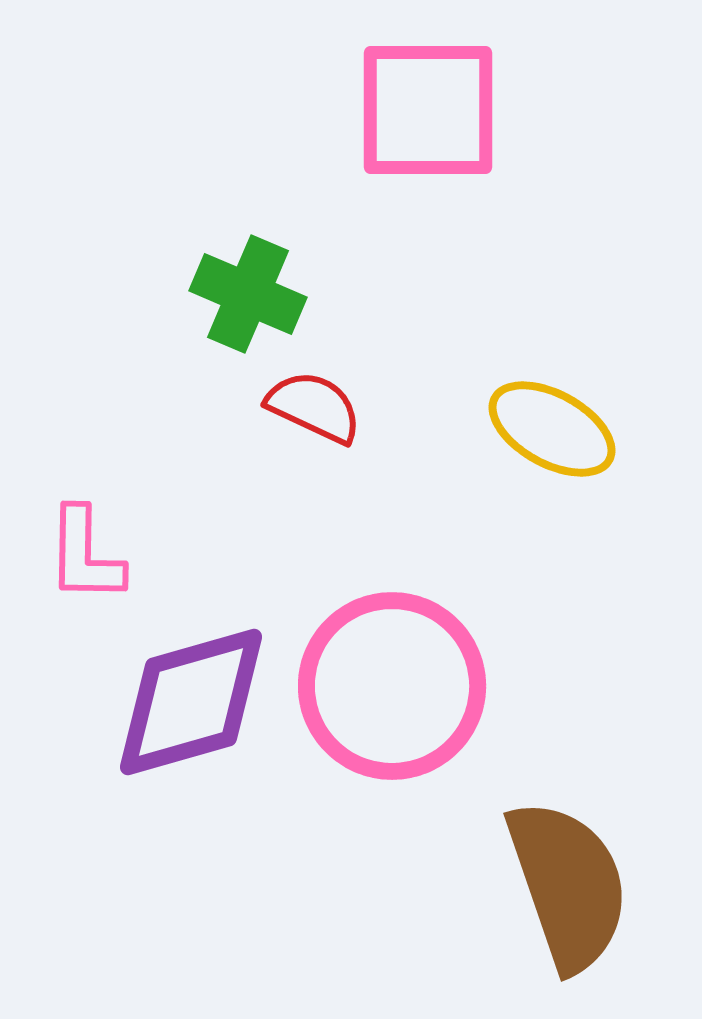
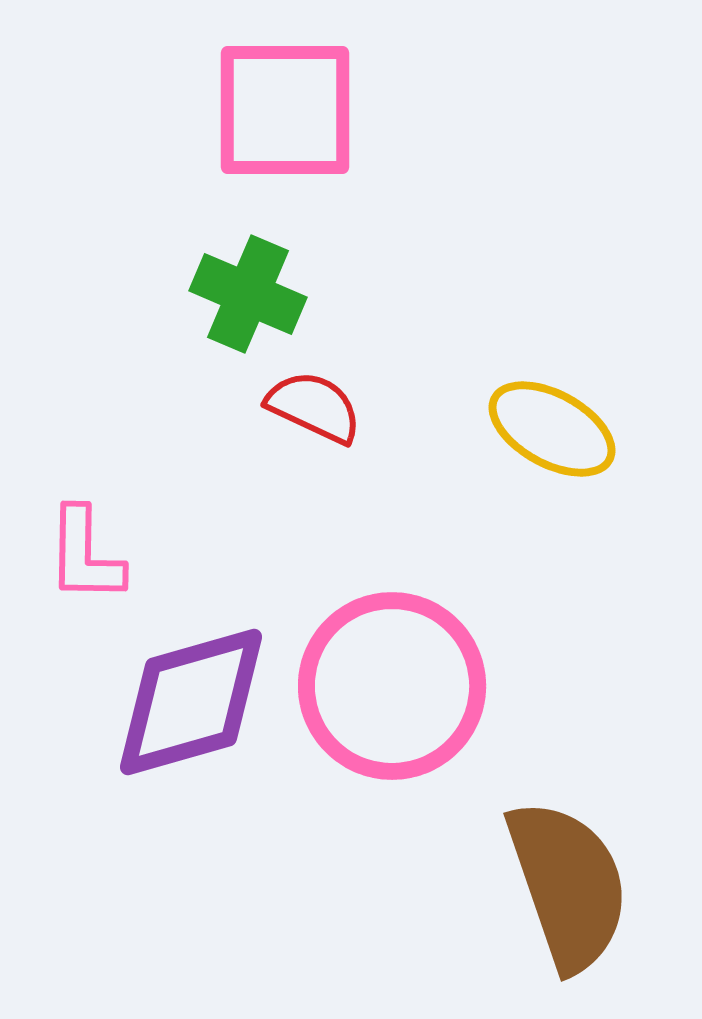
pink square: moved 143 px left
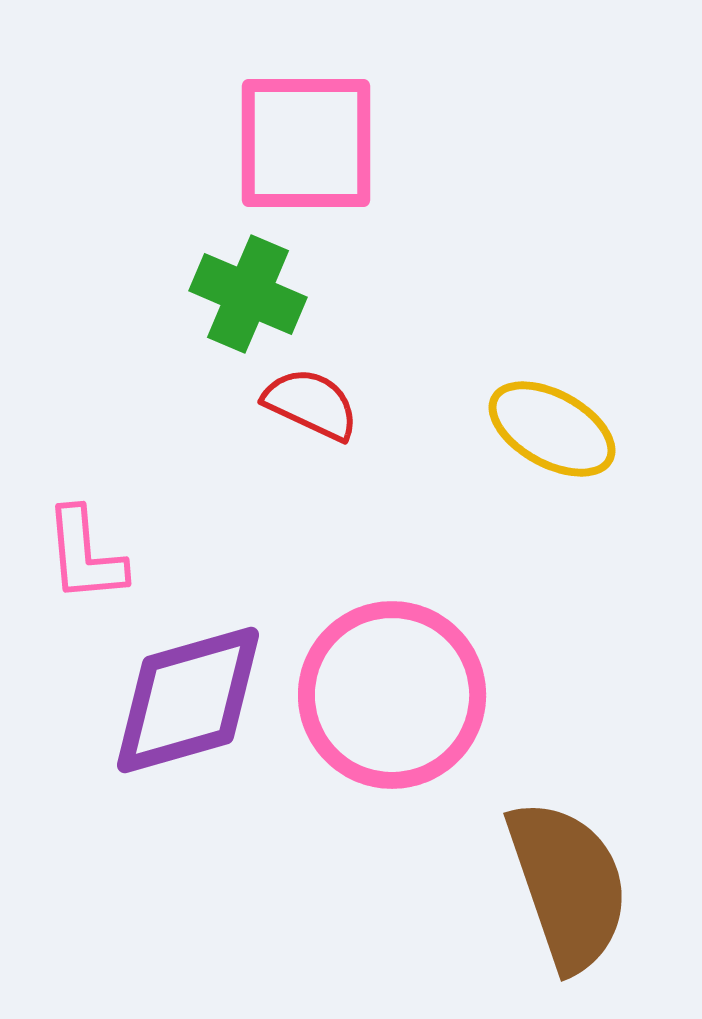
pink square: moved 21 px right, 33 px down
red semicircle: moved 3 px left, 3 px up
pink L-shape: rotated 6 degrees counterclockwise
pink circle: moved 9 px down
purple diamond: moved 3 px left, 2 px up
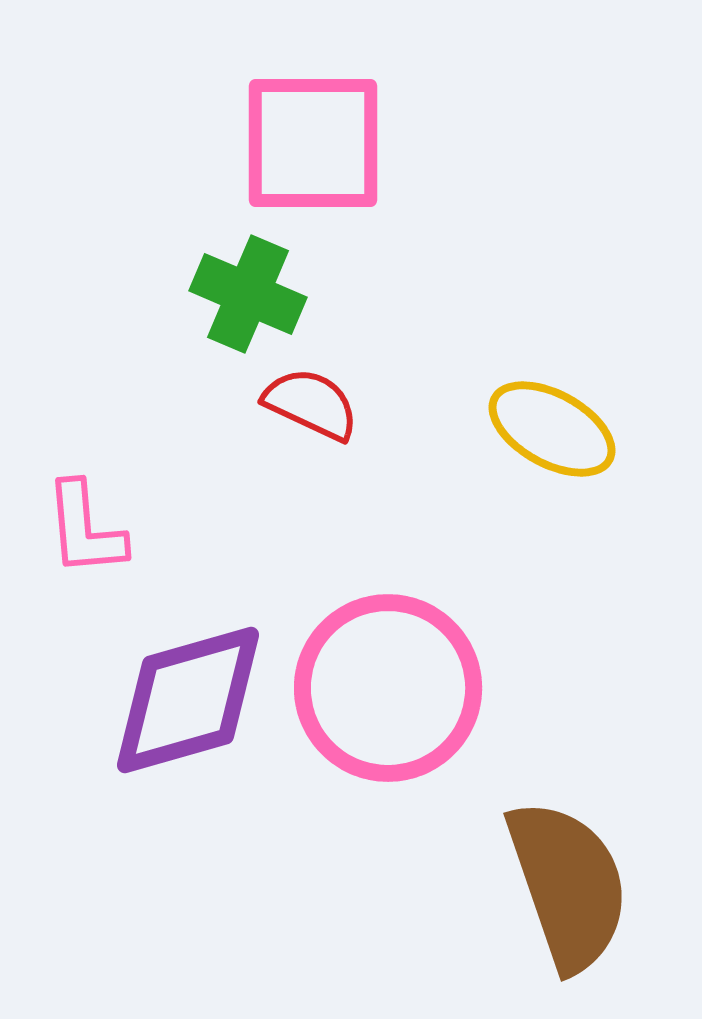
pink square: moved 7 px right
pink L-shape: moved 26 px up
pink circle: moved 4 px left, 7 px up
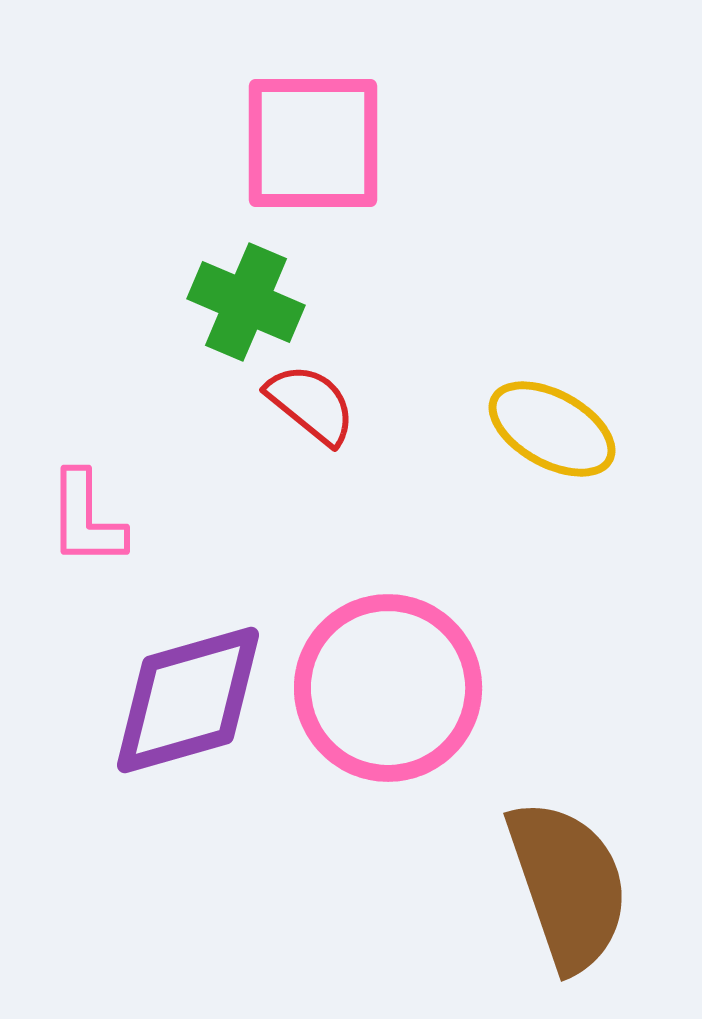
green cross: moved 2 px left, 8 px down
red semicircle: rotated 14 degrees clockwise
pink L-shape: moved 1 px right, 10 px up; rotated 5 degrees clockwise
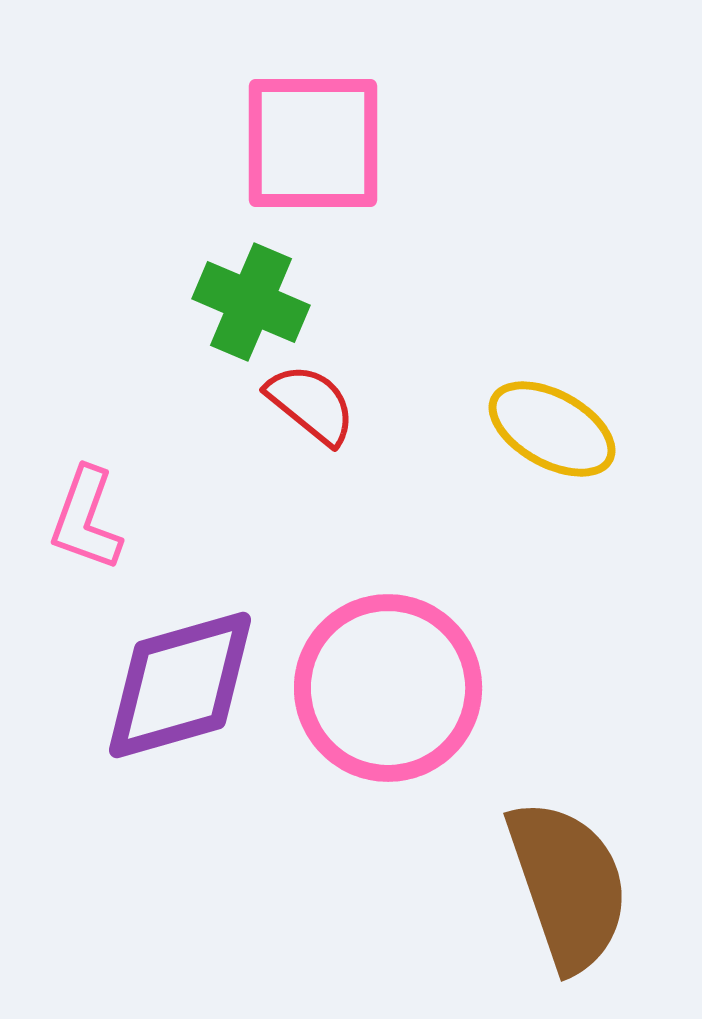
green cross: moved 5 px right
pink L-shape: rotated 20 degrees clockwise
purple diamond: moved 8 px left, 15 px up
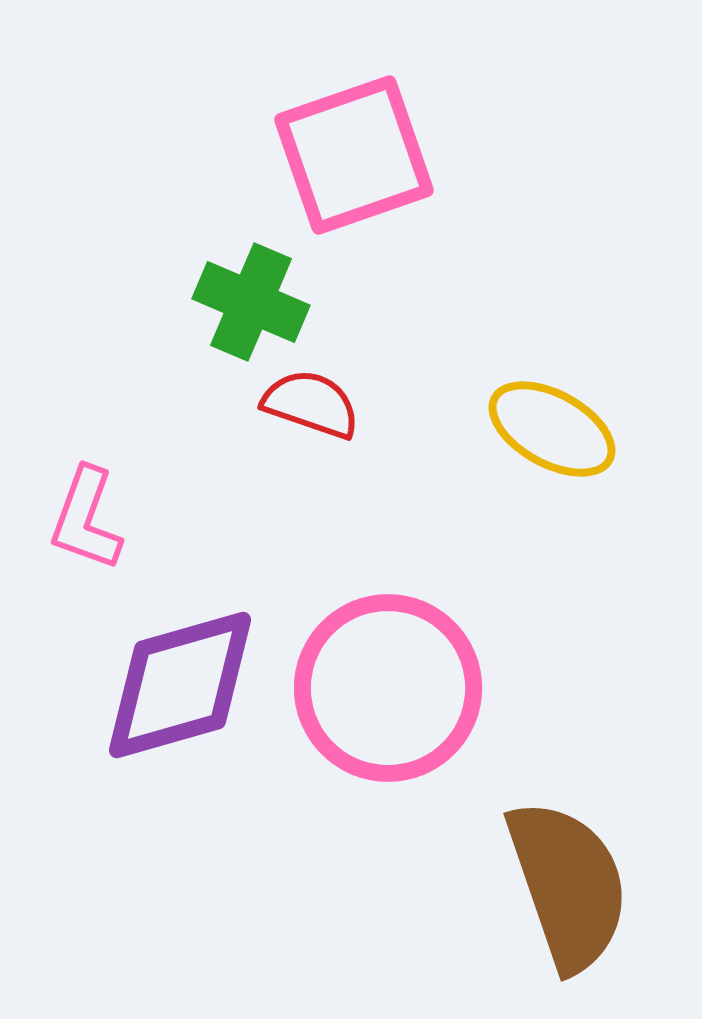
pink square: moved 41 px right, 12 px down; rotated 19 degrees counterclockwise
red semicircle: rotated 20 degrees counterclockwise
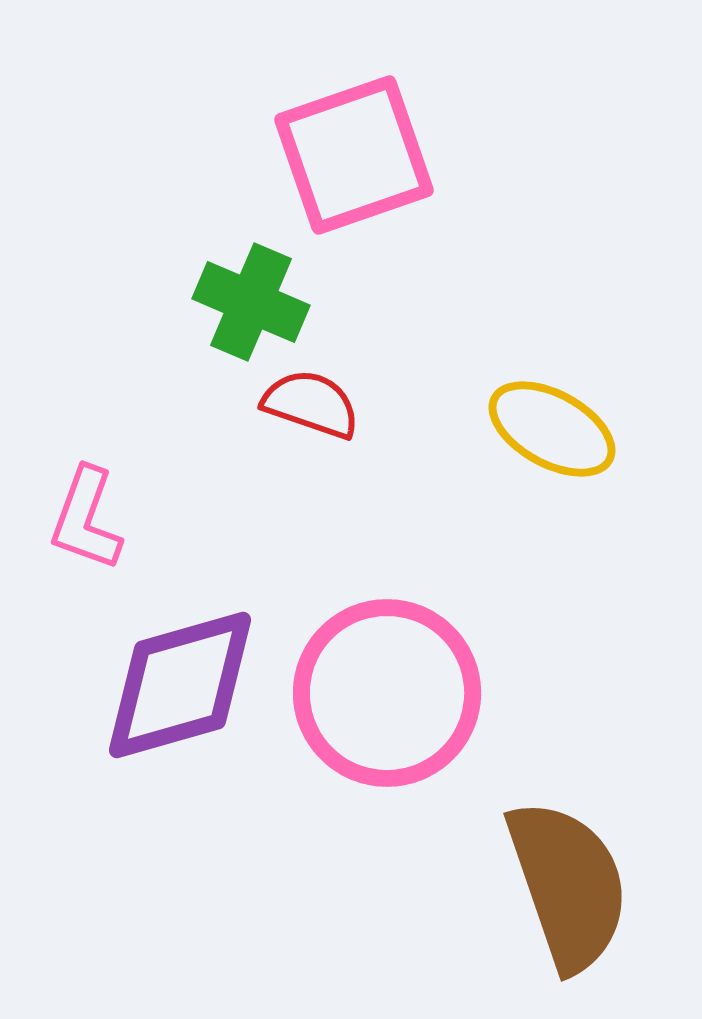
pink circle: moved 1 px left, 5 px down
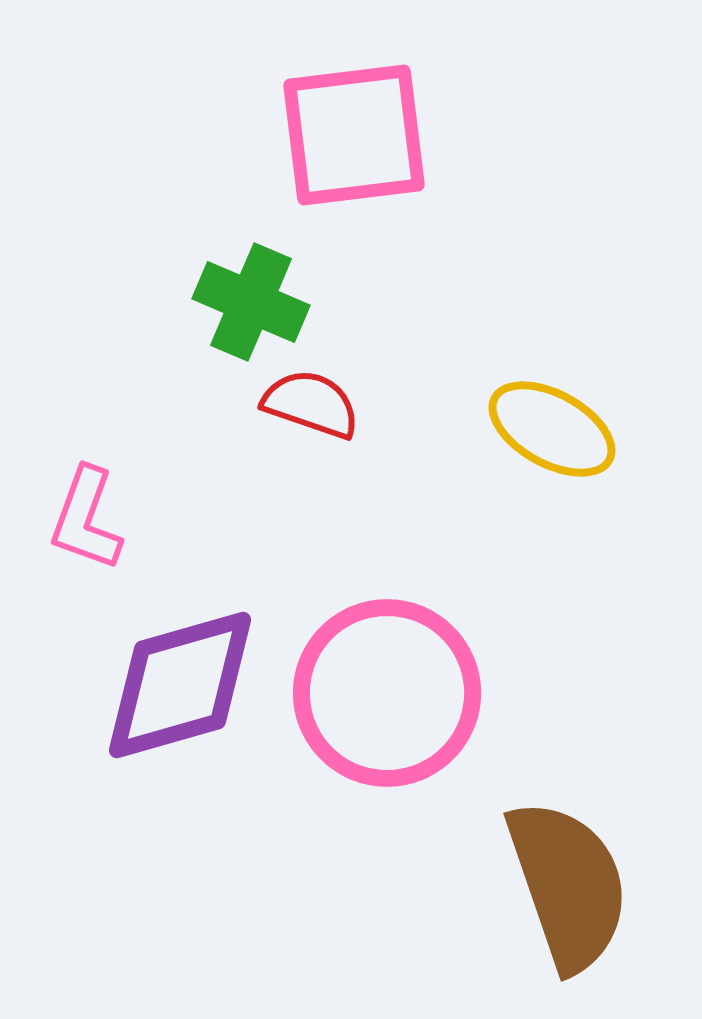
pink square: moved 20 px up; rotated 12 degrees clockwise
